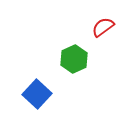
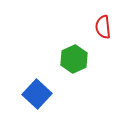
red semicircle: rotated 60 degrees counterclockwise
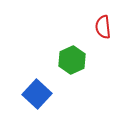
green hexagon: moved 2 px left, 1 px down
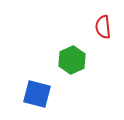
blue square: rotated 28 degrees counterclockwise
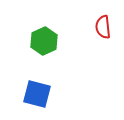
green hexagon: moved 28 px left, 19 px up
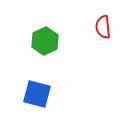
green hexagon: moved 1 px right
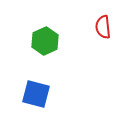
blue square: moved 1 px left
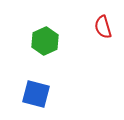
red semicircle: rotated 10 degrees counterclockwise
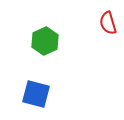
red semicircle: moved 5 px right, 4 px up
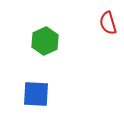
blue square: rotated 12 degrees counterclockwise
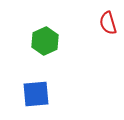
blue square: rotated 8 degrees counterclockwise
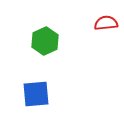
red semicircle: moved 2 px left; rotated 100 degrees clockwise
